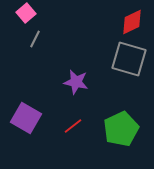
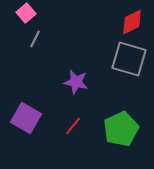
red line: rotated 12 degrees counterclockwise
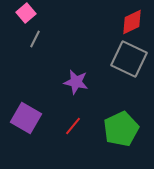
gray square: rotated 9 degrees clockwise
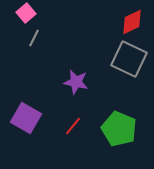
gray line: moved 1 px left, 1 px up
green pentagon: moved 2 px left; rotated 24 degrees counterclockwise
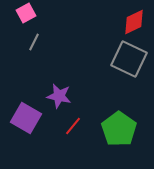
pink square: rotated 12 degrees clockwise
red diamond: moved 2 px right
gray line: moved 4 px down
purple star: moved 17 px left, 14 px down
green pentagon: rotated 12 degrees clockwise
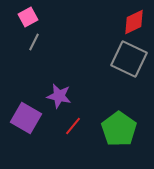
pink square: moved 2 px right, 4 px down
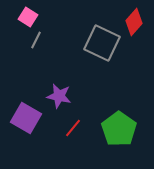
pink square: rotated 30 degrees counterclockwise
red diamond: rotated 24 degrees counterclockwise
gray line: moved 2 px right, 2 px up
gray square: moved 27 px left, 16 px up
red line: moved 2 px down
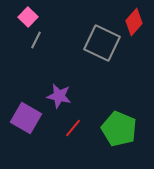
pink square: rotated 12 degrees clockwise
green pentagon: rotated 12 degrees counterclockwise
